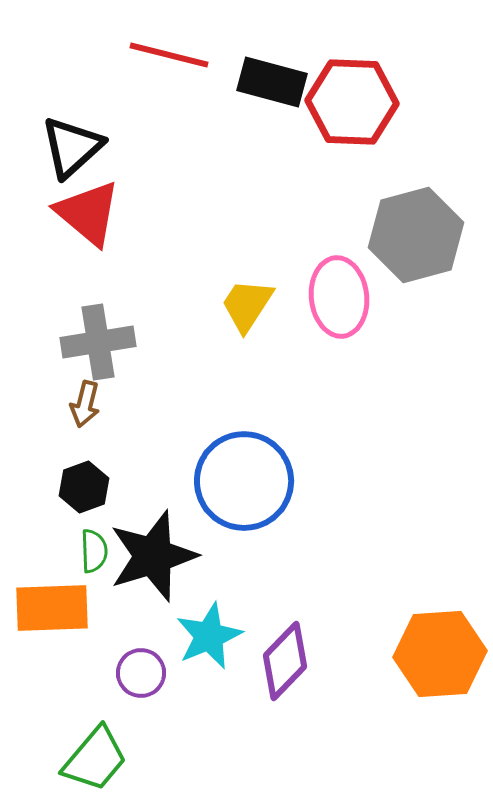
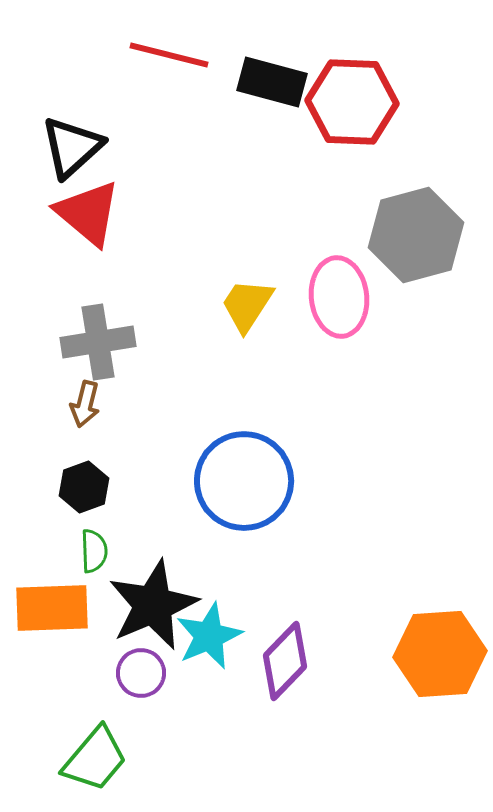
black star: moved 49 px down; rotated 6 degrees counterclockwise
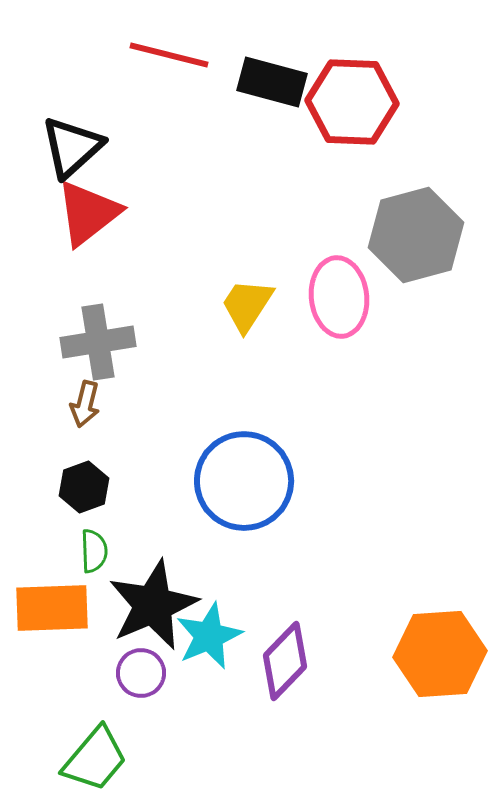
red triangle: rotated 42 degrees clockwise
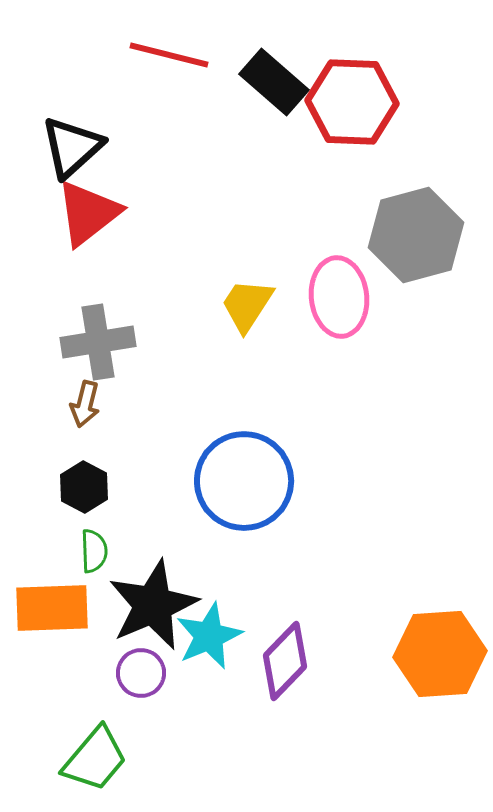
black rectangle: moved 2 px right; rotated 26 degrees clockwise
black hexagon: rotated 12 degrees counterclockwise
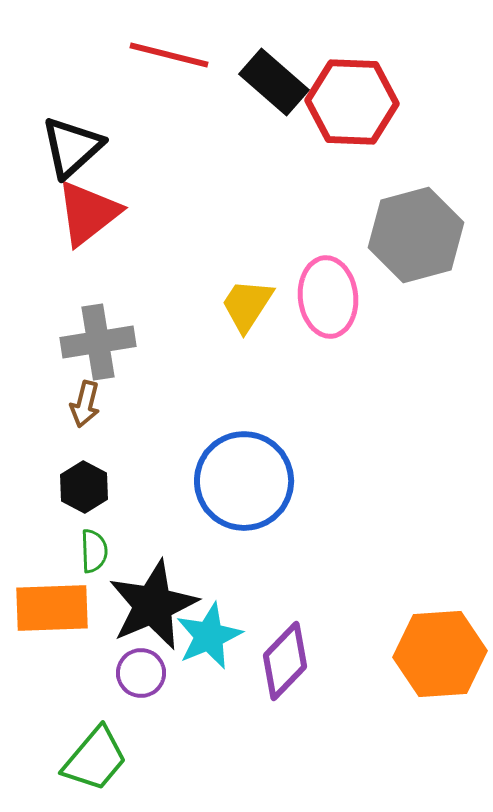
pink ellipse: moved 11 px left
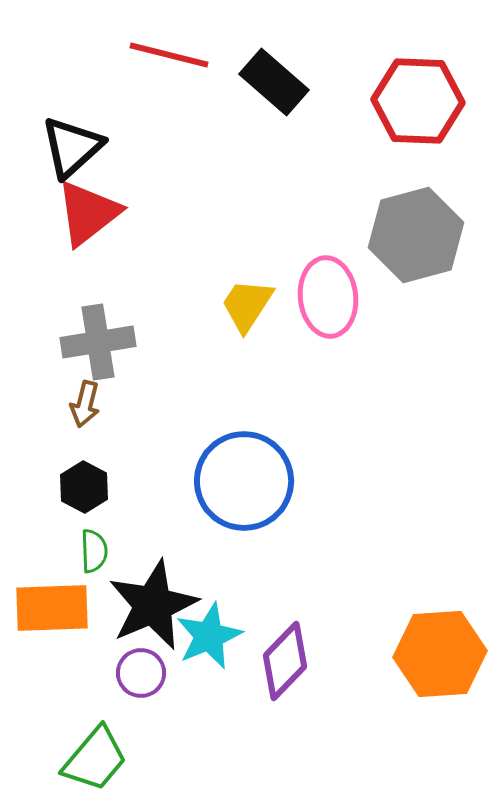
red hexagon: moved 66 px right, 1 px up
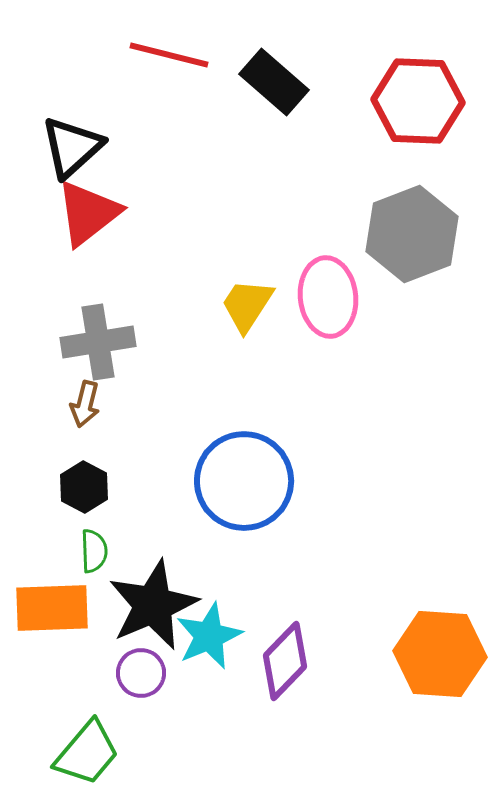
gray hexagon: moved 4 px left, 1 px up; rotated 6 degrees counterclockwise
orange hexagon: rotated 8 degrees clockwise
green trapezoid: moved 8 px left, 6 px up
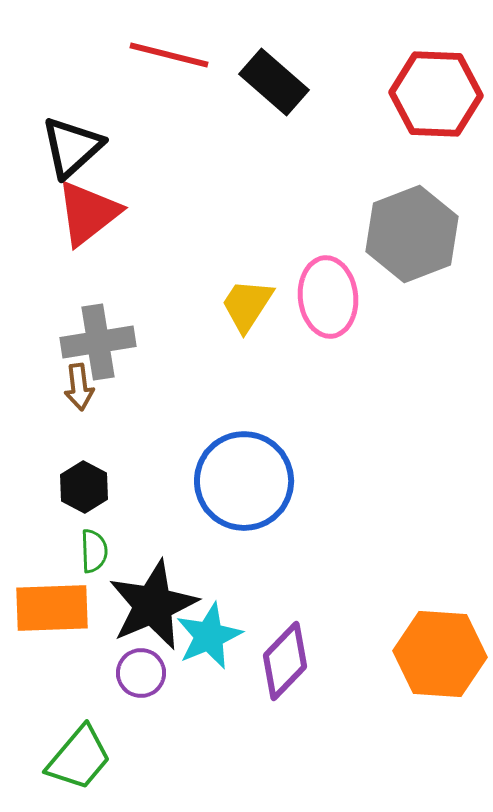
red hexagon: moved 18 px right, 7 px up
brown arrow: moved 6 px left, 17 px up; rotated 21 degrees counterclockwise
green trapezoid: moved 8 px left, 5 px down
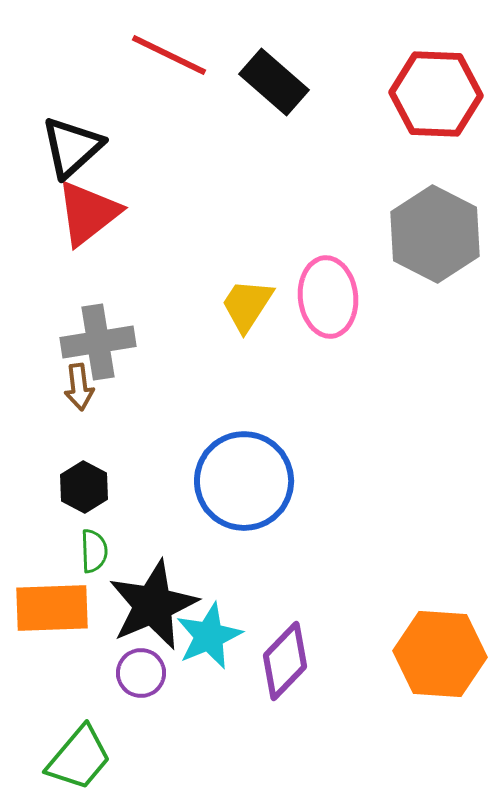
red line: rotated 12 degrees clockwise
gray hexagon: moved 23 px right; rotated 12 degrees counterclockwise
